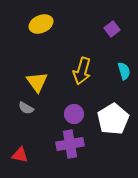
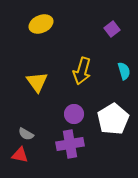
gray semicircle: moved 26 px down
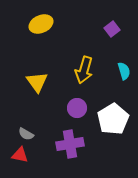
yellow arrow: moved 2 px right, 1 px up
purple circle: moved 3 px right, 6 px up
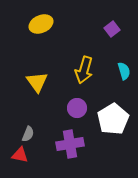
gray semicircle: moved 2 px right; rotated 98 degrees counterclockwise
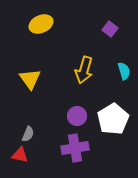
purple square: moved 2 px left; rotated 14 degrees counterclockwise
yellow triangle: moved 7 px left, 3 px up
purple circle: moved 8 px down
purple cross: moved 5 px right, 4 px down
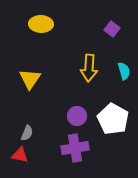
yellow ellipse: rotated 25 degrees clockwise
purple square: moved 2 px right
yellow arrow: moved 5 px right, 2 px up; rotated 12 degrees counterclockwise
yellow triangle: rotated 10 degrees clockwise
white pentagon: rotated 12 degrees counterclockwise
gray semicircle: moved 1 px left, 1 px up
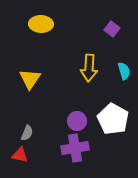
purple circle: moved 5 px down
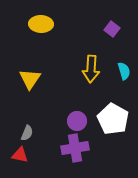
yellow arrow: moved 2 px right, 1 px down
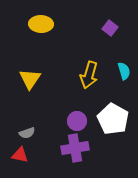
purple square: moved 2 px left, 1 px up
yellow arrow: moved 2 px left, 6 px down; rotated 12 degrees clockwise
gray semicircle: rotated 49 degrees clockwise
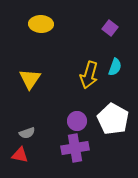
cyan semicircle: moved 9 px left, 4 px up; rotated 36 degrees clockwise
